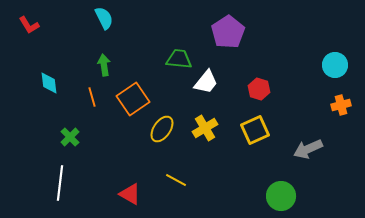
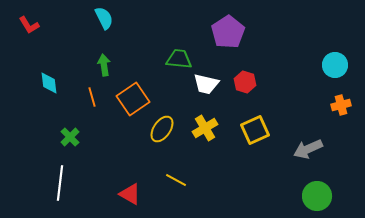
white trapezoid: moved 2 px down; rotated 64 degrees clockwise
red hexagon: moved 14 px left, 7 px up
green circle: moved 36 px right
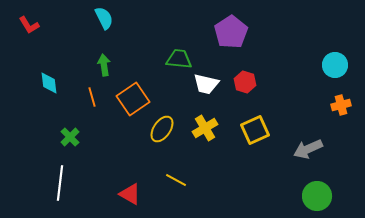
purple pentagon: moved 3 px right
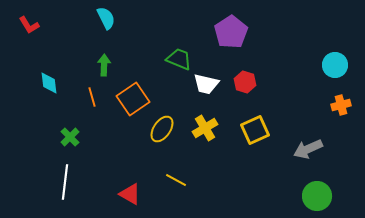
cyan semicircle: moved 2 px right
green trapezoid: rotated 16 degrees clockwise
green arrow: rotated 10 degrees clockwise
white line: moved 5 px right, 1 px up
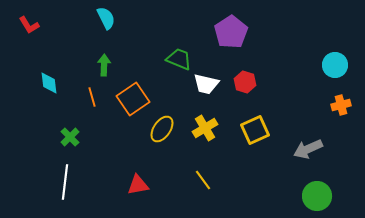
yellow line: moved 27 px right; rotated 25 degrees clockwise
red triangle: moved 8 px right, 9 px up; rotated 40 degrees counterclockwise
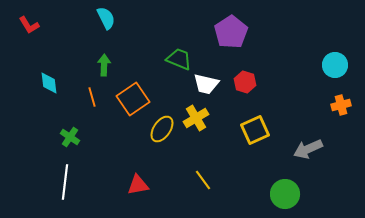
yellow cross: moved 9 px left, 10 px up
green cross: rotated 12 degrees counterclockwise
green circle: moved 32 px left, 2 px up
